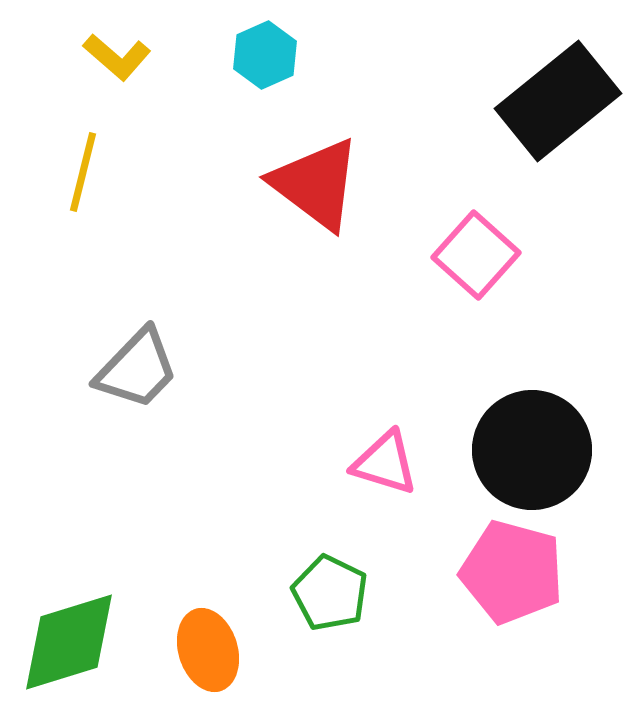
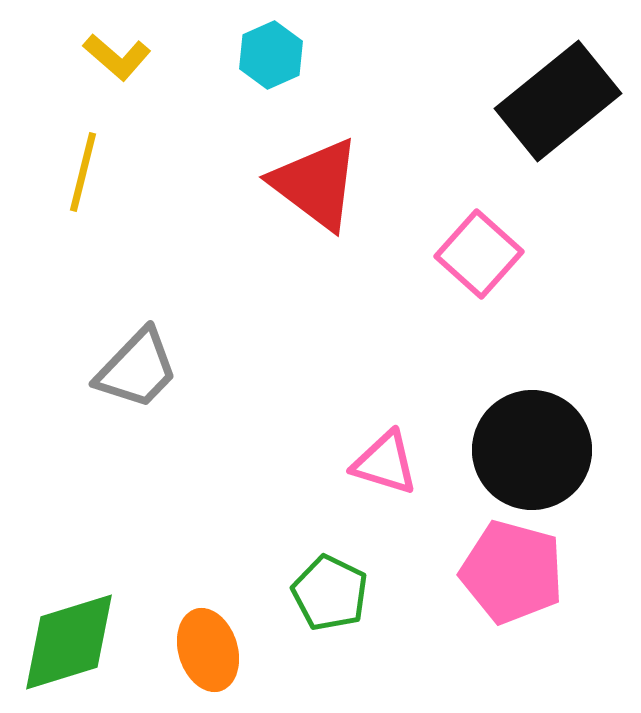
cyan hexagon: moved 6 px right
pink square: moved 3 px right, 1 px up
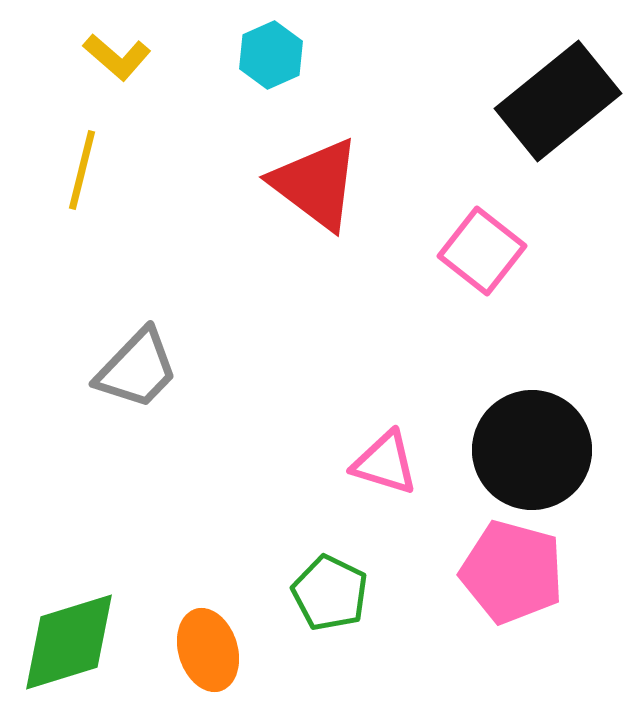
yellow line: moved 1 px left, 2 px up
pink square: moved 3 px right, 3 px up; rotated 4 degrees counterclockwise
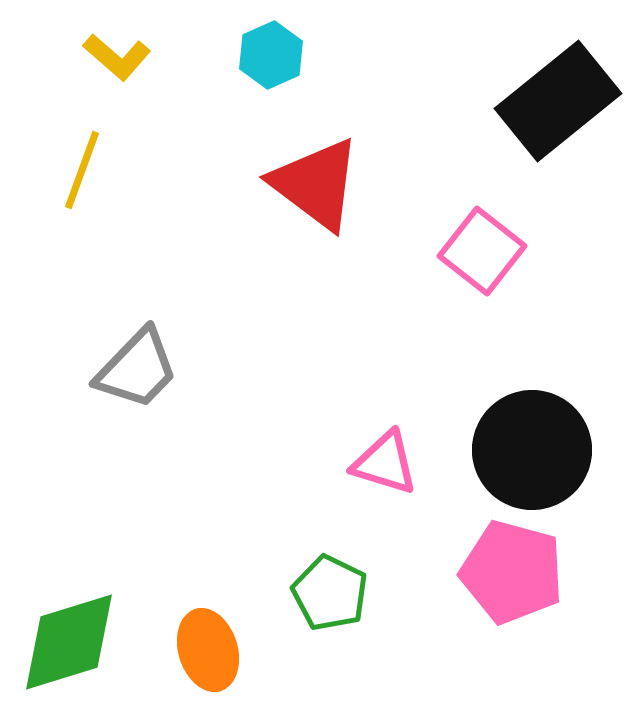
yellow line: rotated 6 degrees clockwise
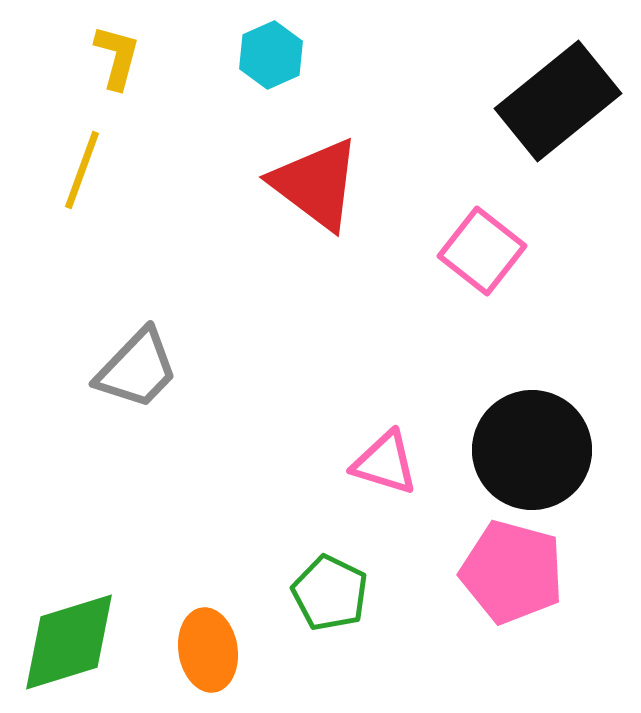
yellow L-shape: rotated 116 degrees counterclockwise
orange ellipse: rotated 8 degrees clockwise
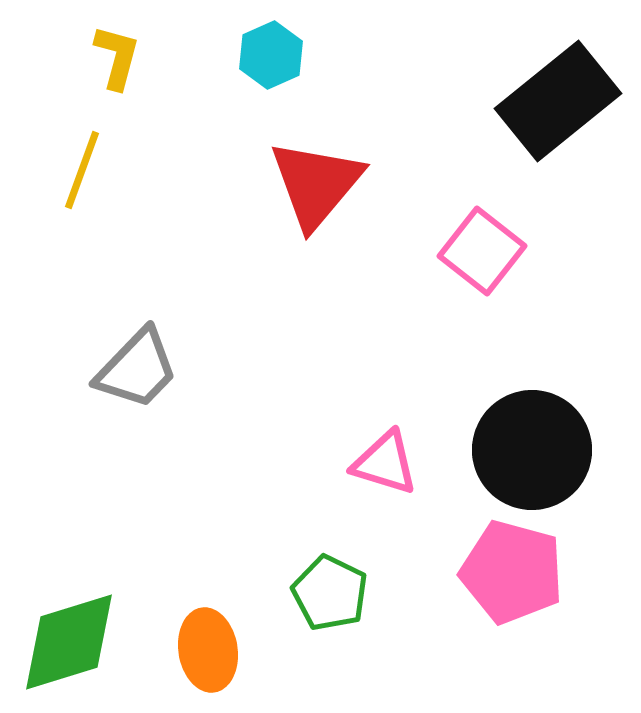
red triangle: rotated 33 degrees clockwise
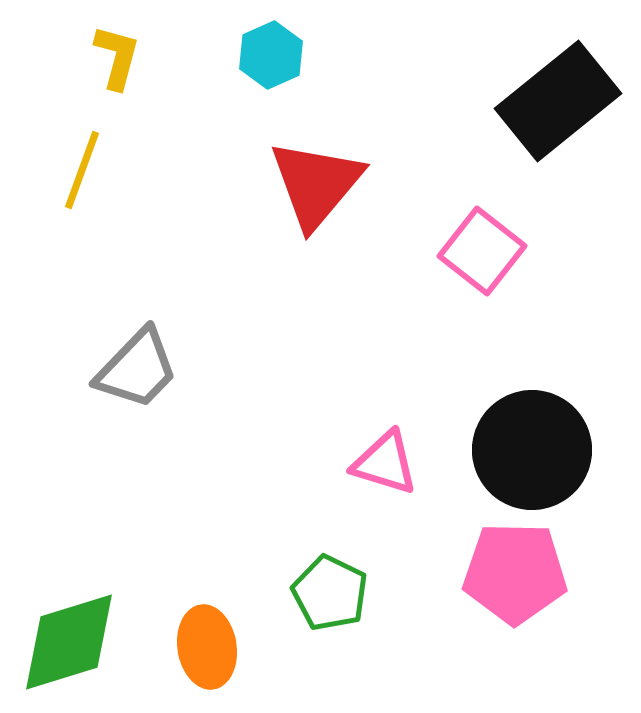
pink pentagon: moved 3 px right, 1 px down; rotated 14 degrees counterclockwise
orange ellipse: moved 1 px left, 3 px up
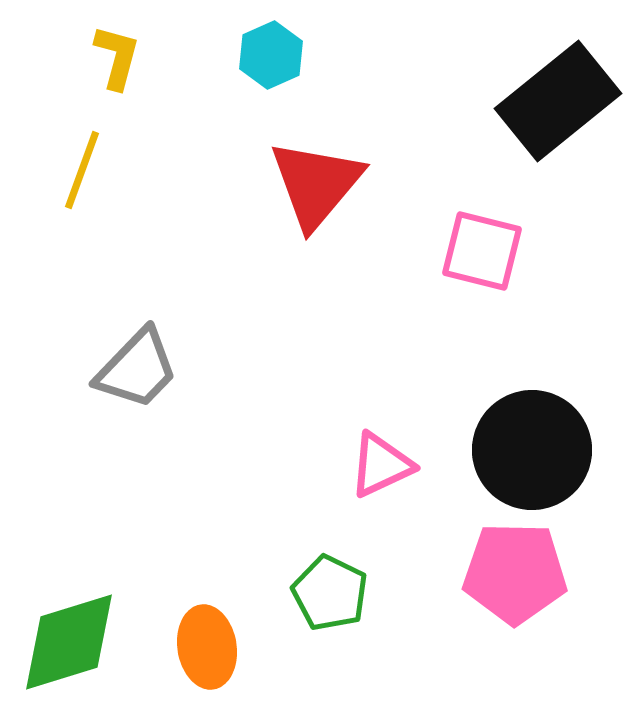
pink square: rotated 24 degrees counterclockwise
pink triangle: moved 4 px left, 2 px down; rotated 42 degrees counterclockwise
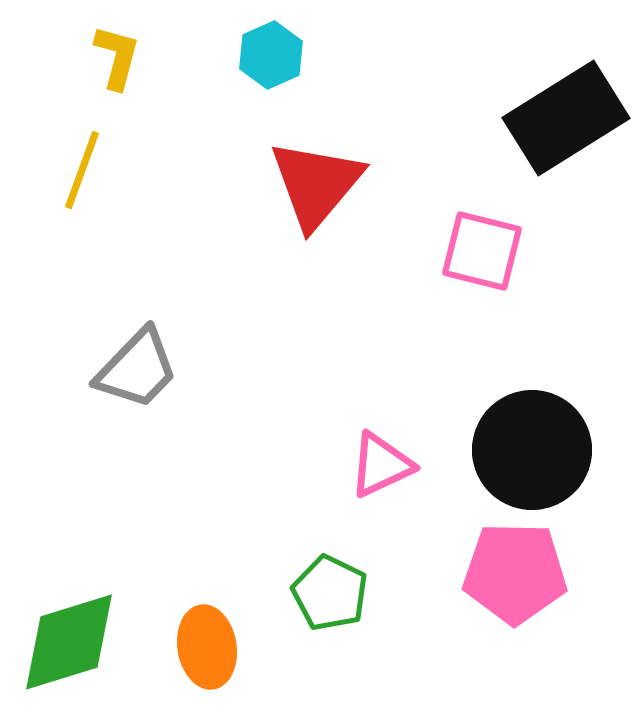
black rectangle: moved 8 px right, 17 px down; rotated 7 degrees clockwise
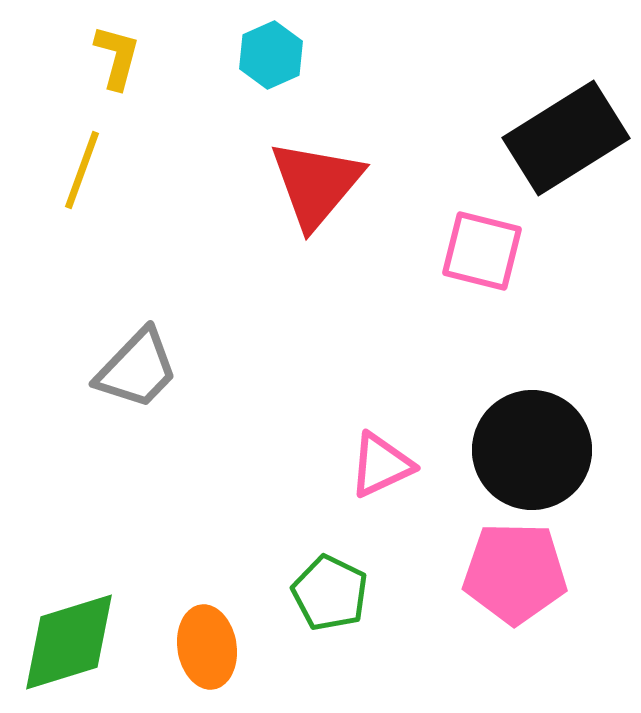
black rectangle: moved 20 px down
